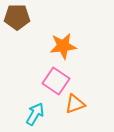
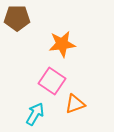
brown pentagon: moved 1 px down
orange star: moved 1 px left, 2 px up
pink square: moved 4 px left
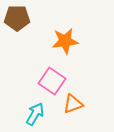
orange star: moved 3 px right, 3 px up
orange triangle: moved 2 px left
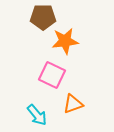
brown pentagon: moved 26 px right, 1 px up
pink square: moved 6 px up; rotated 8 degrees counterclockwise
cyan arrow: moved 2 px right, 1 px down; rotated 110 degrees clockwise
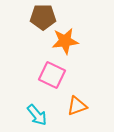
orange triangle: moved 4 px right, 2 px down
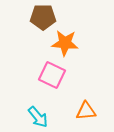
orange star: moved 2 px down; rotated 12 degrees clockwise
orange triangle: moved 9 px right, 5 px down; rotated 15 degrees clockwise
cyan arrow: moved 1 px right, 2 px down
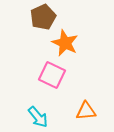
brown pentagon: rotated 25 degrees counterclockwise
orange star: rotated 20 degrees clockwise
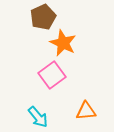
orange star: moved 2 px left
pink square: rotated 28 degrees clockwise
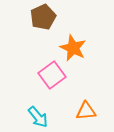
orange star: moved 10 px right, 5 px down
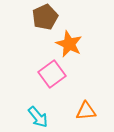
brown pentagon: moved 2 px right
orange star: moved 4 px left, 4 px up
pink square: moved 1 px up
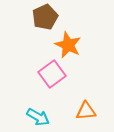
orange star: moved 1 px left, 1 px down
cyan arrow: rotated 20 degrees counterclockwise
